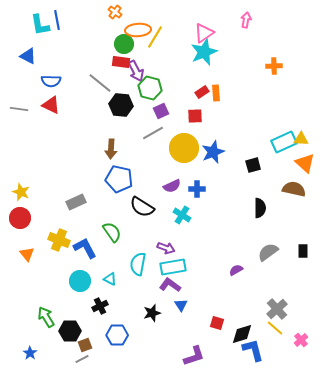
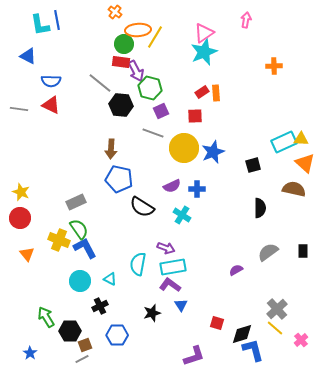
gray line at (153, 133): rotated 50 degrees clockwise
green semicircle at (112, 232): moved 33 px left, 3 px up
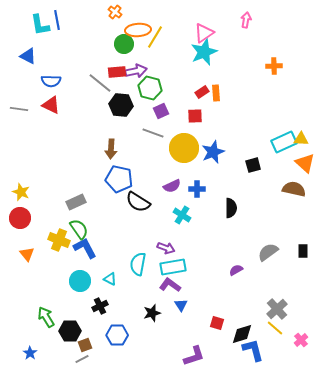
red rectangle at (121, 62): moved 4 px left, 10 px down; rotated 12 degrees counterclockwise
purple arrow at (136, 71): rotated 75 degrees counterclockwise
black semicircle at (142, 207): moved 4 px left, 5 px up
black semicircle at (260, 208): moved 29 px left
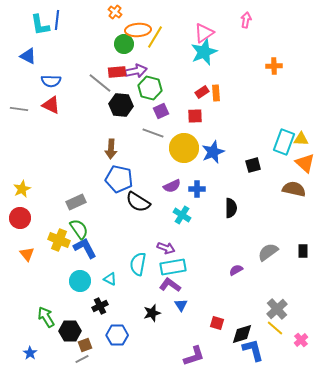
blue line at (57, 20): rotated 18 degrees clockwise
cyan rectangle at (284, 142): rotated 45 degrees counterclockwise
yellow star at (21, 192): moved 1 px right, 3 px up; rotated 24 degrees clockwise
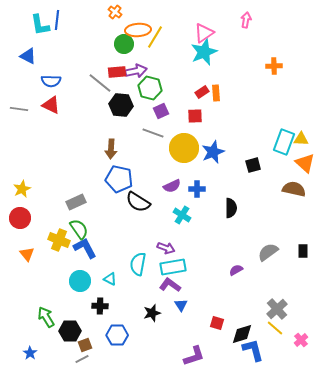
black cross at (100, 306): rotated 28 degrees clockwise
